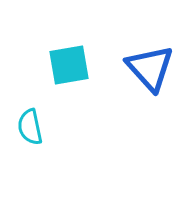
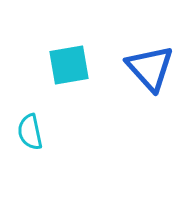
cyan semicircle: moved 5 px down
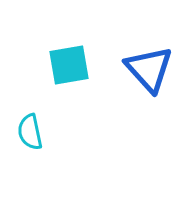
blue triangle: moved 1 px left, 1 px down
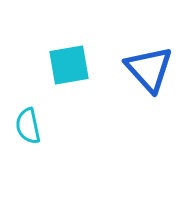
cyan semicircle: moved 2 px left, 6 px up
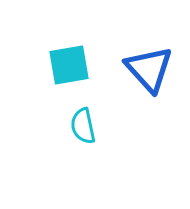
cyan semicircle: moved 55 px right
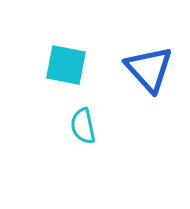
cyan square: moved 3 px left; rotated 21 degrees clockwise
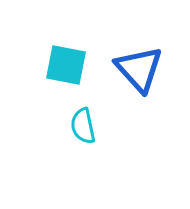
blue triangle: moved 10 px left
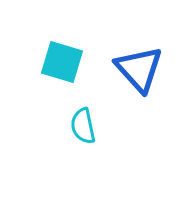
cyan square: moved 4 px left, 3 px up; rotated 6 degrees clockwise
